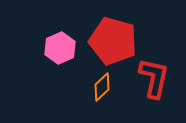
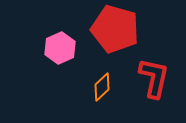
red pentagon: moved 2 px right, 12 px up
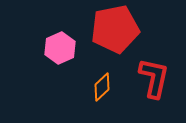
red pentagon: rotated 27 degrees counterclockwise
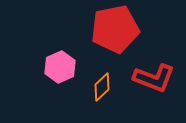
pink hexagon: moved 19 px down
red L-shape: rotated 99 degrees clockwise
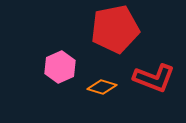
orange diamond: rotated 60 degrees clockwise
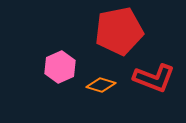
red pentagon: moved 4 px right, 2 px down
orange diamond: moved 1 px left, 2 px up
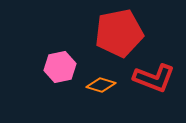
red pentagon: moved 2 px down
pink hexagon: rotated 12 degrees clockwise
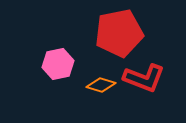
pink hexagon: moved 2 px left, 3 px up
red L-shape: moved 10 px left
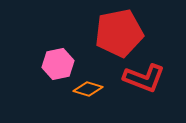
orange diamond: moved 13 px left, 4 px down
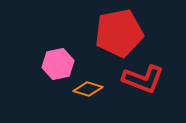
red L-shape: moved 1 px left, 1 px down
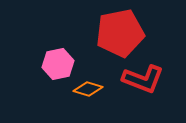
red pentagon: moved 1 px right
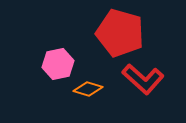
red pentagon: rotated 27 degrees clockwise
red L-shape: rotated 21 degrees clockwise
